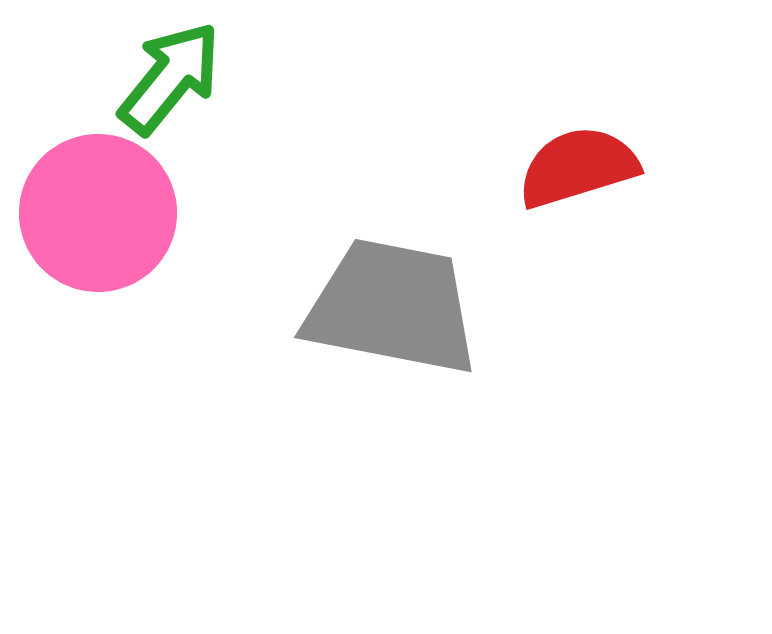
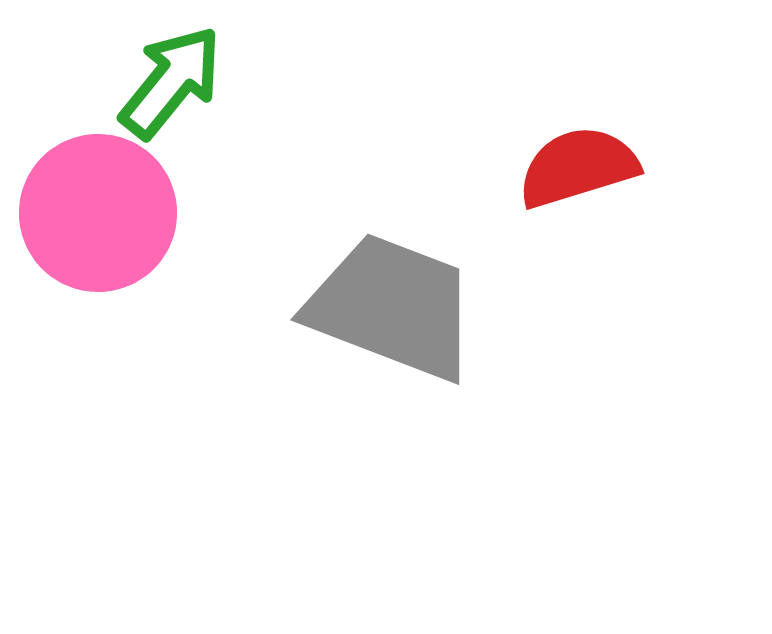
green arrow: moved 1 px right, 4 px down
gray trapezoid: rotated 10 degrees clockwise
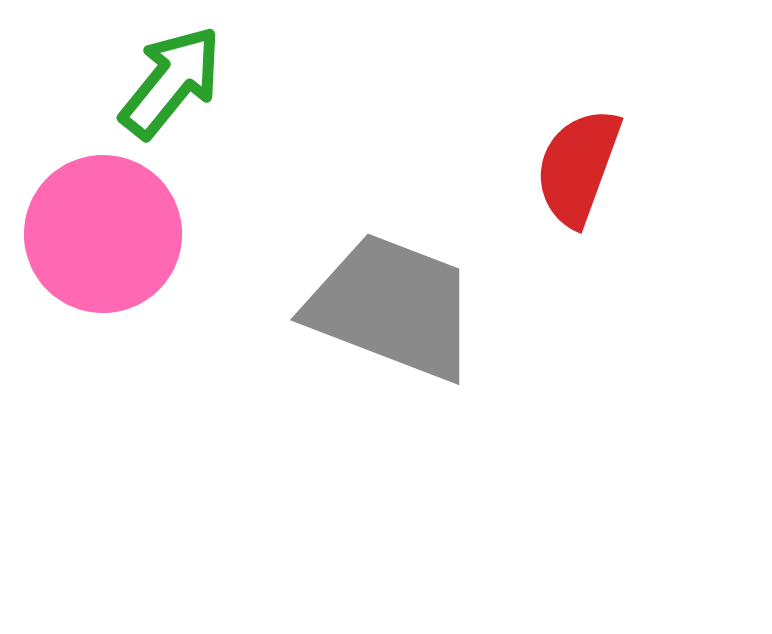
red semicircle: rotated 53 degrees counterclockwise
pink circle: moved 5 px right, 21 px down
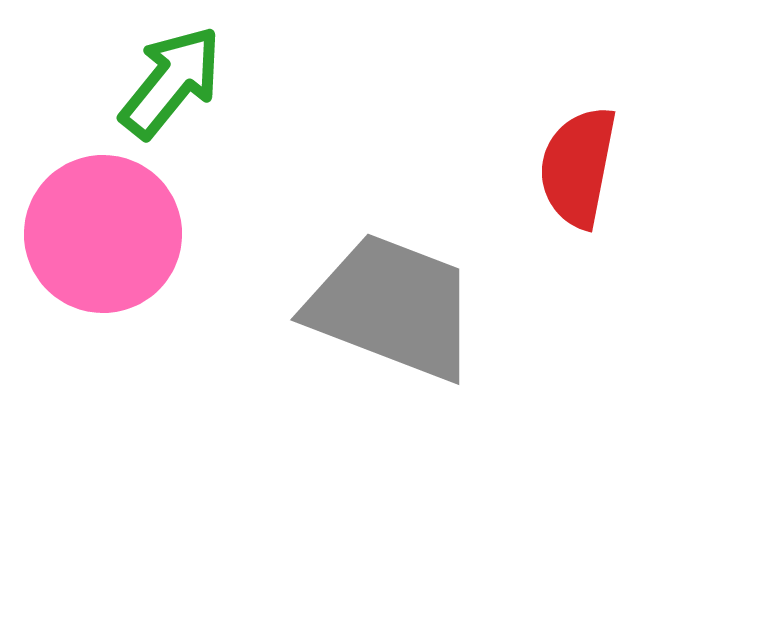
red semicircle: rotated 9 degrees counterclockwise
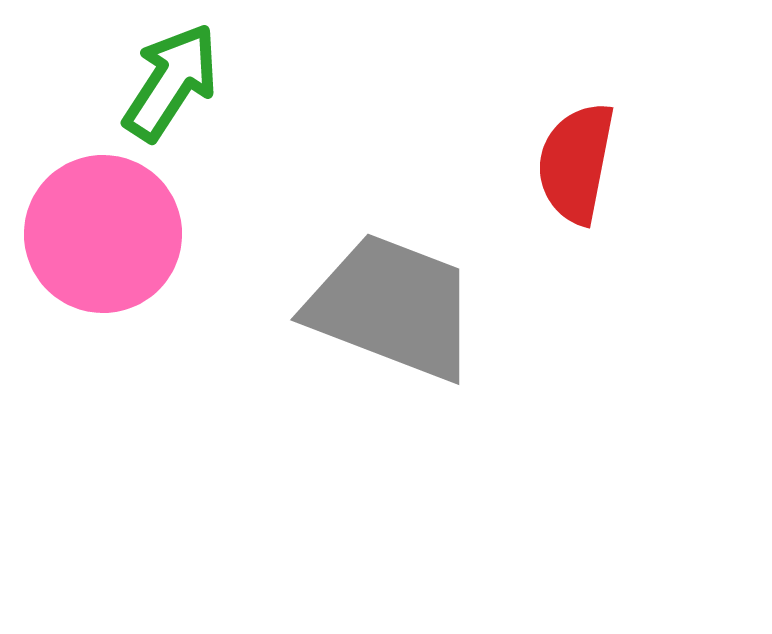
green arrow: rotated 6 degrees counterclockwise
red semicircle: moved 2 px left, 4 px up
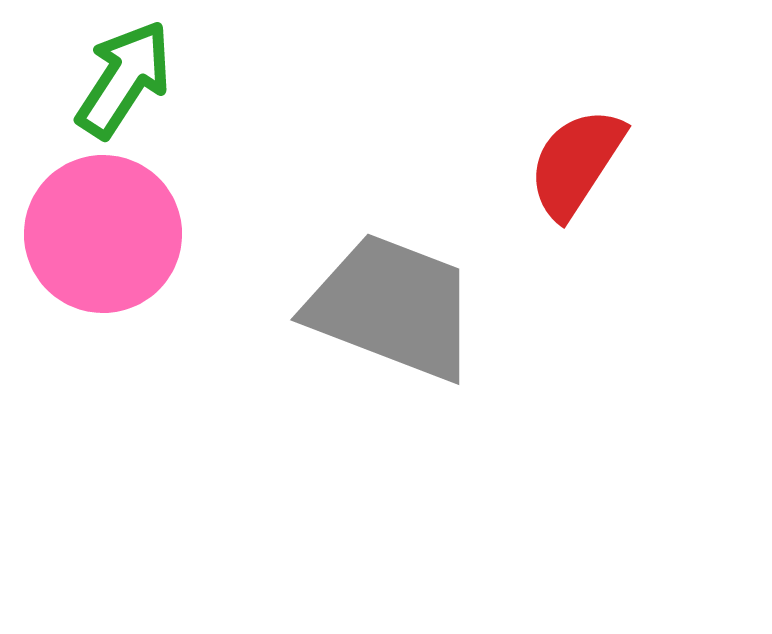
green arrow: moved 47 px left, 3 px up
red semicircle: rotated 22 degrees clockwise
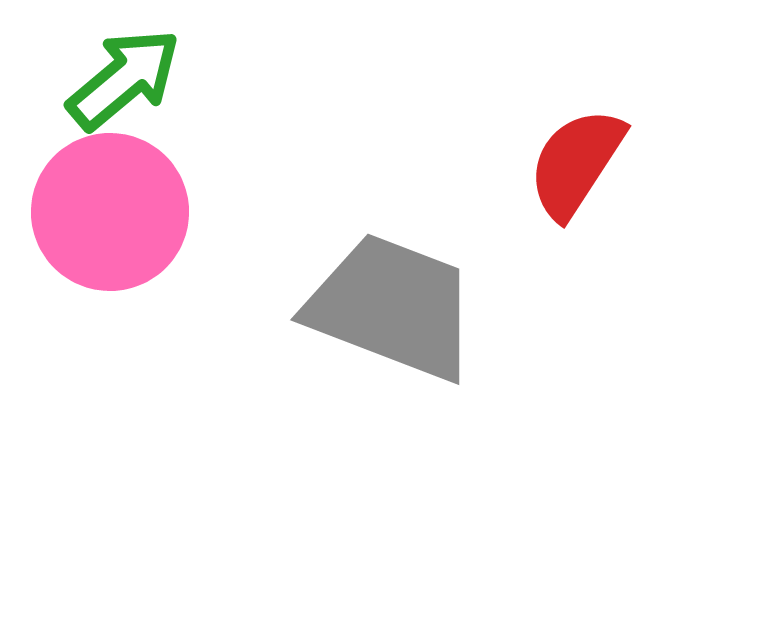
green arrow: rotated 17 degrees clockwise
pink circle: moved 7 px right, 22 px up
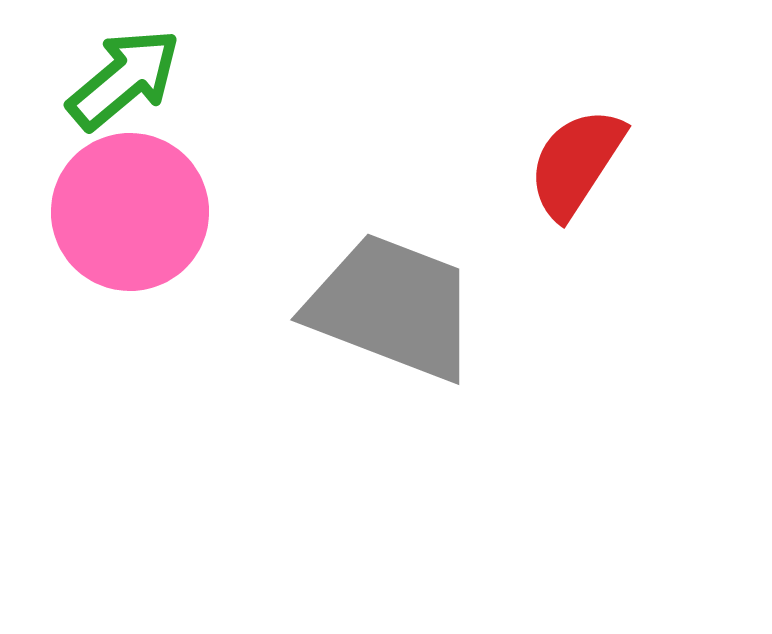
pink circle: moved 20 px right
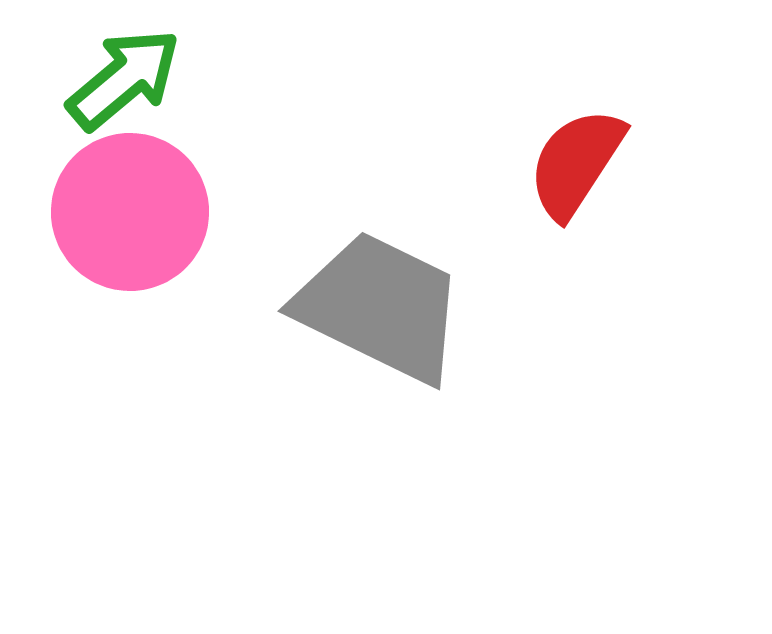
gray trapezoid: moved 12 px left; rotated 5 degrees clockwise
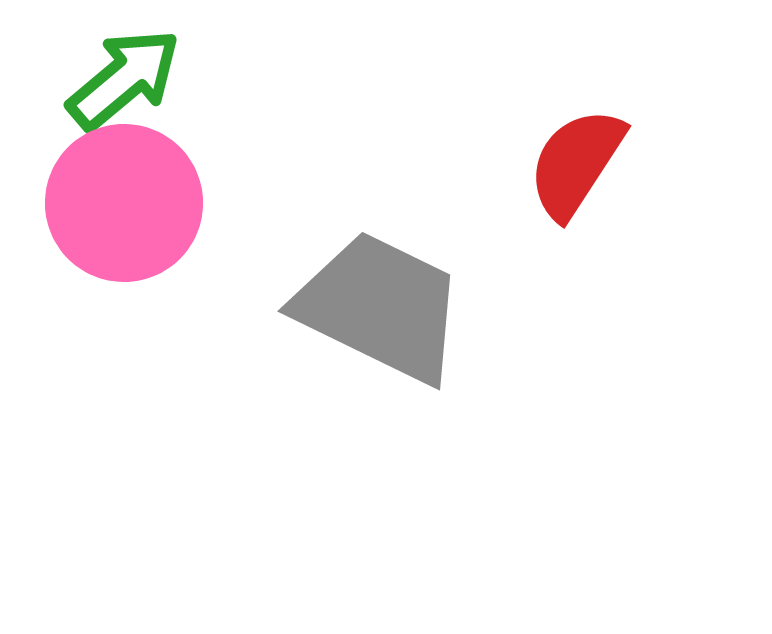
pink circle: moved 6 px left, 9 px up
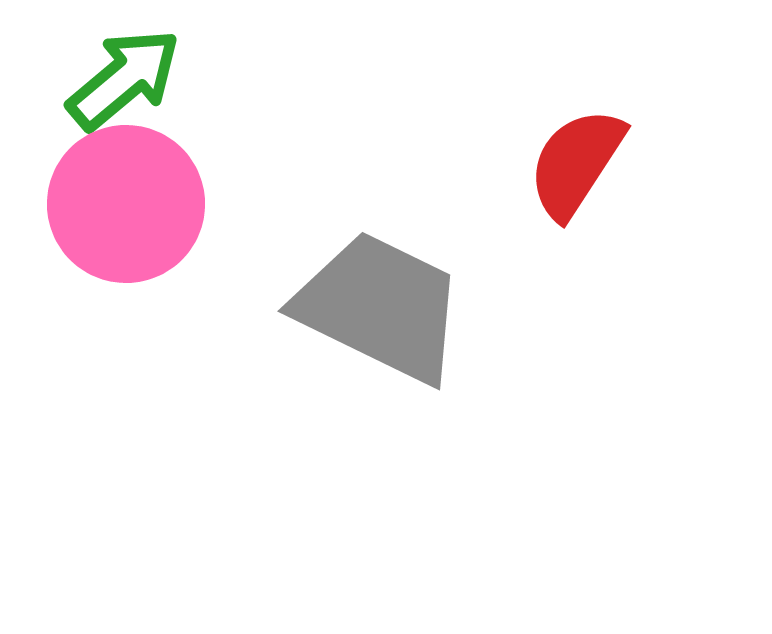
pink circle: moved 2 px right, 1 px down
